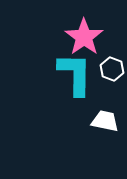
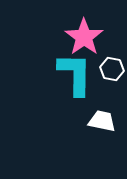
white hexagon: rotated 10 degrees counterclockwise
white trapezoid: moved 3 px left
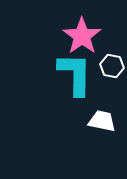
pink star: moved 2 px left, 1 px up
white hexagon: moved 3 px up
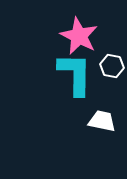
pink star: moved 3 px left; rotated 9 degrees counterclockwise
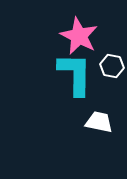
white trapezoid: moved 3 px left, 1 px down
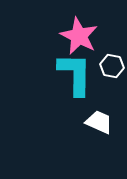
white trapezoid: rotated 12 degrees clockwise
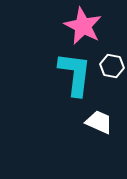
pink star: moved 4 px right, 10 px up
cyan L-shape: rotated 6 degrees clockwise
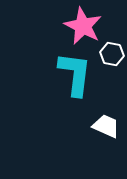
white hexagon: moved 12 px up
white trapezoid: moved 7 px right, 4 px down
